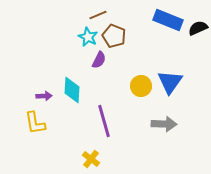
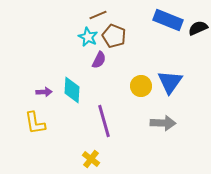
purple arrow: moved 4 px up
gray arrow: moved 1 px left, 1 px up
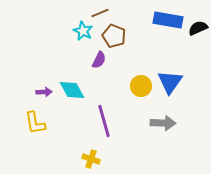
brown line: moved 2 px right, 2 px up
blue rectangle: rotated 12 degrees counterclockwise
cyan star: moved 5 px left, 6 px up
cyan diamond: rotated 32 degrees counterclockwise
yellow cross: rotated 18 degrees counterclockwise
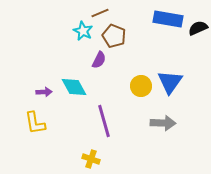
blue rectangle: moved 1 px up
cyan diamond: moved 2 px right, 3 px up
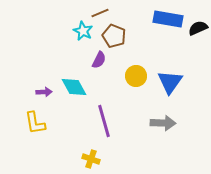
yellow circle: moved 5 px left, 10 px up
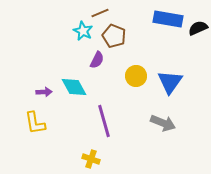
purple semicircle: moved 2 px left
gray arrow: rotated 20 degrees clockwise
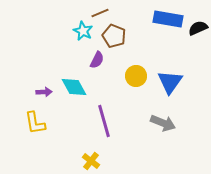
yellow cross: moved 2 px down; rotated 18 degrees clockwise
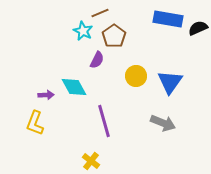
brown pentagon: rotated 15 degrees clockwise
purple arrow: moved 2 px right, 3 px down
yellow L-shape: rotated 30 degrees clockwise
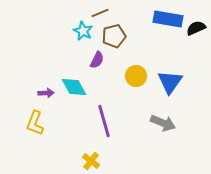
black semicircle: moved 2 px left
brown pentagon: rotated 20 degrees clockwise
purple arrow: moved 2 px up
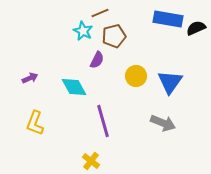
purple arrow: moved 16 px left, 15 px up; rotated 21 degrees counterclockwise
purple line: moved 1 px left
